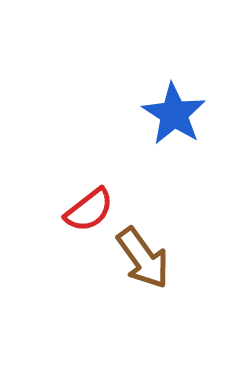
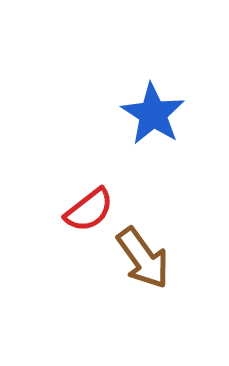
blue star: moved 21 px left
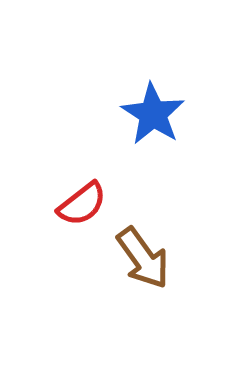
red semicircle: moved 7 px left, 6 px up
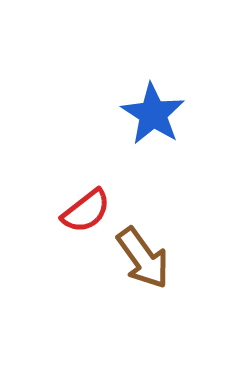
red semicircle: moved 4 px right, 7 px down
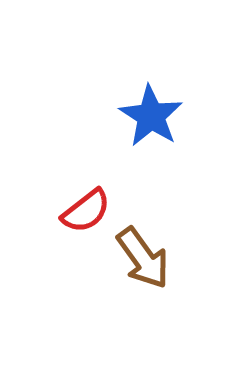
blue star: moved 2 px left, 2 px down
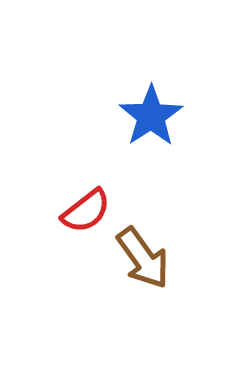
blue star: rotated 6 degrees clockwise
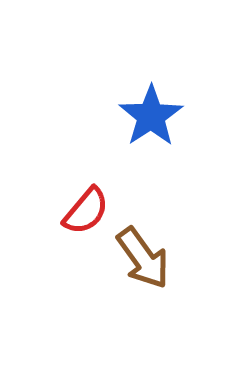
red semicircle: rotated 12 degrees counterclockwise
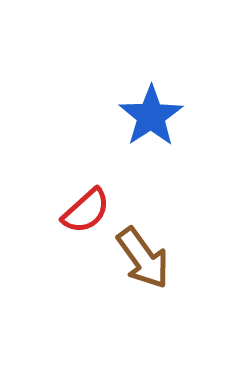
red semicircle: rotated 8 degrees clockwise
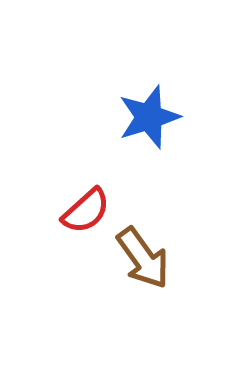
blue star: moved 2 px left, 1 px down; rotated 16 degrees clockwise
